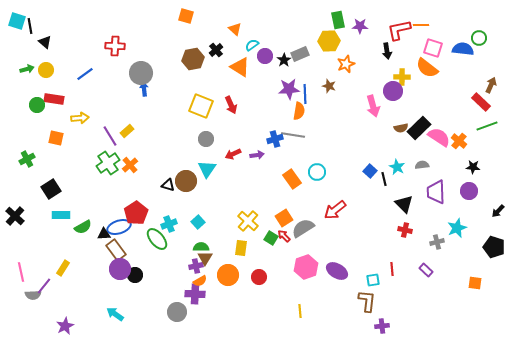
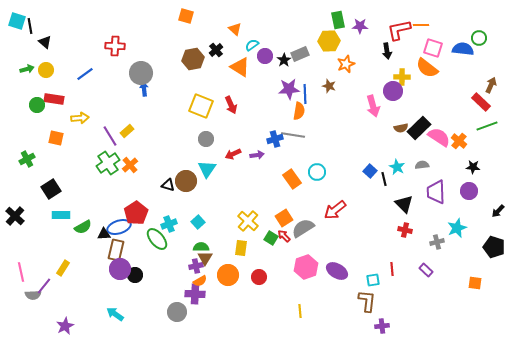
brown rectangle at (116, 250): rotated 50 degrees clockwise
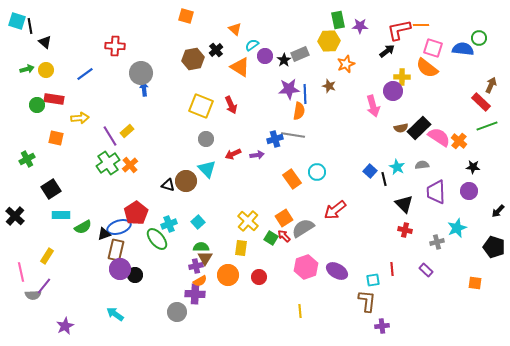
black arrow at (387, 51): rotated 119 degrees counterclockwise
cyan triangle at (207, 169): rotated 18 degrees counterclockwise
black triangle at (104, 234): rotated 16 degrees counterclockwise
yellow rectangle at (63, 268): moved 16 px left, 12 px up
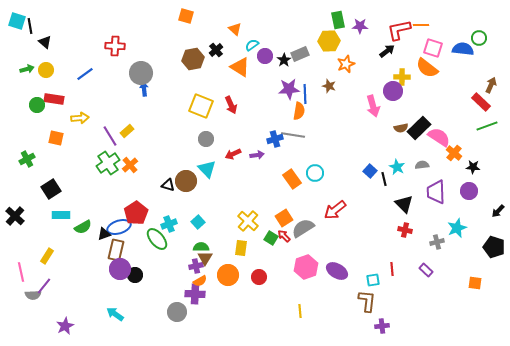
orange cross at (459, 141): moved 5 px left, 12 px down
cyan circle at (317, 172): moved 2 px left, 1 px down
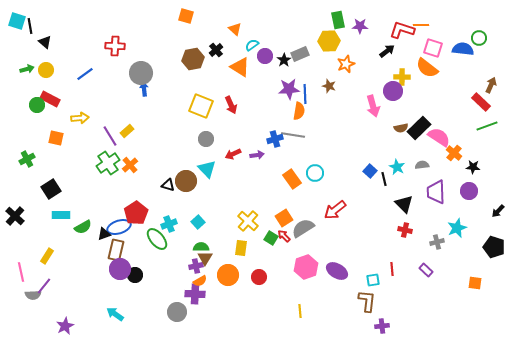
red L-shape at (399, 30): moved 3 px right; rotated 30 degrees clockwise
red rectangle at (54, 99): moved 4 px left; rotated 18 degrees clockwise
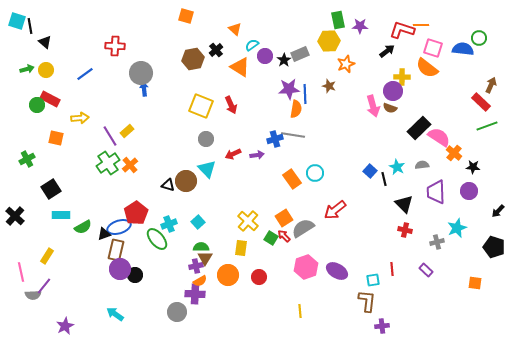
orange semicircle at (299, 111): moved 3 px left, 2 px up
brown semicircle at (401, 128): moved 11 px left, 20 px up; rotated 32 degrees clockwise
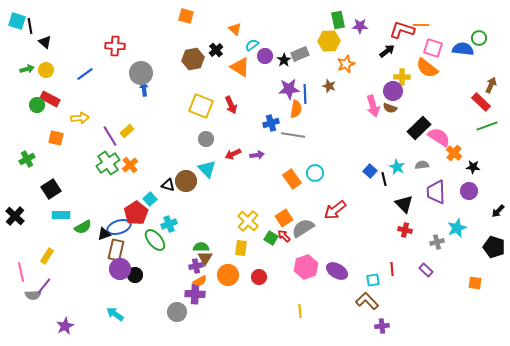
blue cross at (275, 139): moved 4 px left, 16 px up
cyan square at (198, 222): moved 48 px left, 23 px up
green ellipse at (157, 239): moved 2 px left, 1 px down
brown L-shape at (367, 301): rotated 50 degrees counterclockwise
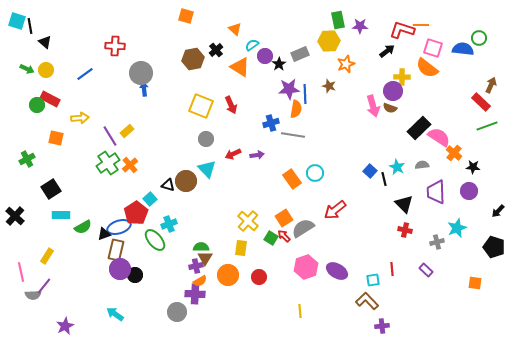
black star at (284, 60): moved 5 px left, 4 px down
green arrow at (27, 69): rotated 40 degrees clockwise
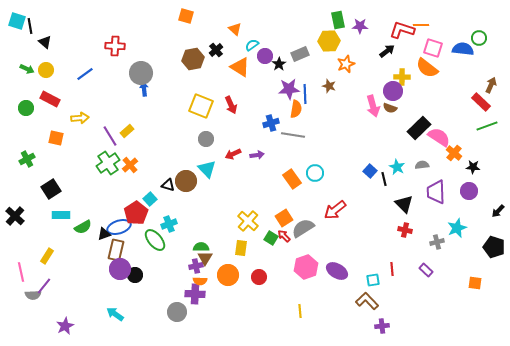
green circle at (37, 105): moved 11 px left, 3 px down
orange semicircle at (200, 281): rotated 32 degrees clockwise
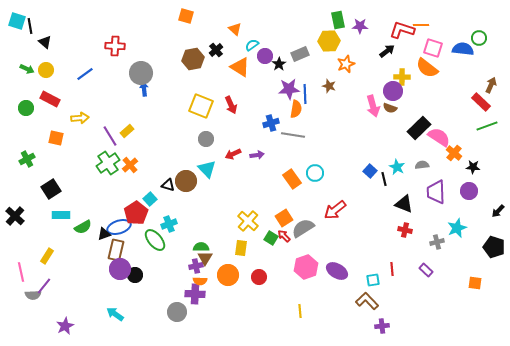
black triangle at (404, 204): rotated 24 degrees counterclockwise
